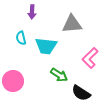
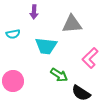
purple arrow: moved 2 px right
cyan semicircle: moved 8 px left, 4 px up; rotated 88 degrees counterclockwise
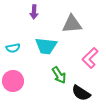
cyan semicircle: moved 14 px down
green arrow: rotated 24 degrees clockwise
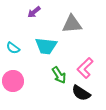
purple arrow: rotated 48 degrees clockwise
cyan semicircle: rotated 48 degrees clockwise
pink L-shape: moved 5 px left, 10 px down
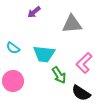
cyan trapezoid: moved 2 px left, 8 px down
pink L-shape: moved 1 px left, 5 px up
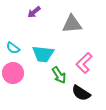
cyan trapezoid: moved 1 px left
pink circle: moved 8 px up
